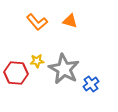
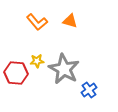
blue cross: moved 2 px left, 6 px down
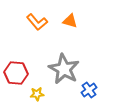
yellow star: moved 33 px down
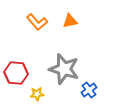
orange triangle: rotated 28 degrees counterclockwise
gray star: rotated 12 degrees counterclockwise
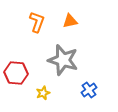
orange L-shape: rotated 120 degrees counterclockwise
gray star: moved 1 px left, 9 px up
yellow star: moved 6 px right, 1 px up; rotated 16 degrees counterclockwise
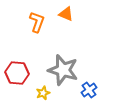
orange triangle: moved 4 px left, 7 px up; rotated 35 degrees clockwise
gray star: moved 10 px down
red hexagon: moved 1 px right
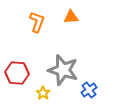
orange triangle: moved 5 px right, 3 px down; rotated 28 degrees counterclockwise
yellow star: rotated 16 degrees counterclockwise
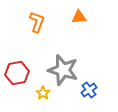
orange triangle: moved 8 px right
red hexagon: rotated 15 degrees counterclockwise
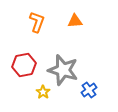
orange triangle: moved 4 px left, 4 px down
red hexagon: moved 7 px right, 8 px up
yellow star: moved 1 px up
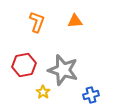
blue cross: moved 2 px right, 5 px down; rotated 21 degrees clockwise
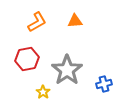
orange L-shape: rotated 40 degrees clockwise
red hexagon: moved 3 px right, 6 px up
gray star: moved 4 px right; rotated 20 degrees clockwise
blue cross: moved 13 px right, 11 px up
